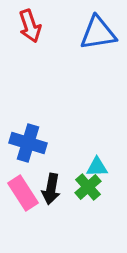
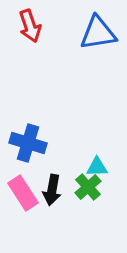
black arrow: moved 1 px right, 1 px down
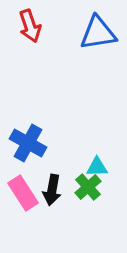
blue cross: rotated 12 degrees clockwise
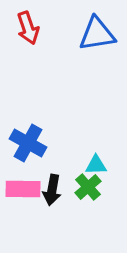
red arrow: moved 2 px left, 2 px down
blue triangle: moved 1 px left, 1 px down
cyan triangle: moved 1 px left, 2 px up
pink rectangle: moved 4 px up; rotated 56 degrees counterclockwise
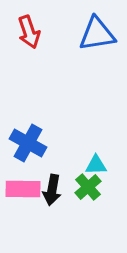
red arrow: moved 1 px right, 4 px down
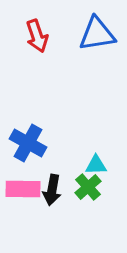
red arrow: moved 8 px right, 4 px down
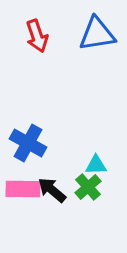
black arrow: rotated 120 degrees clockwise
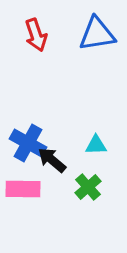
red arrow: moved 1 px left, 1 px up
cyan triangle: moved 20 px up
black arrow: moved 30 px up
